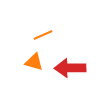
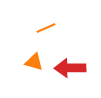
orange line: moved 3 px right, 7 px up
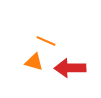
orange line: moved 13 px down; rotated 48 degrees clockwise
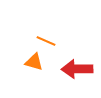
red arrow: moved 7 px right, 1 px down
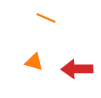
orange line: moved 23 px up
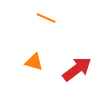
red arrow: rotated 144 degrees clockwise
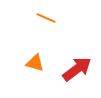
orange triangle: moved 1 px right, 1 px down
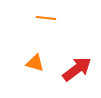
orange line: rotated 18 degrees counterclockwise
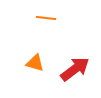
red arrow: moved 2 px left
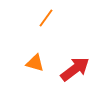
orange line: rotated 60 degrees counterclockwise
